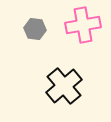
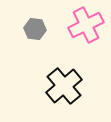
pink cross: moved 3 px right; rotated 16 degrees counterclockwise
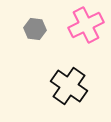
black cross: moved 5 px right; rotated 15 degrees counterclockwise
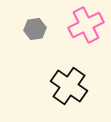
gray hexagon: rotated 15 degrees counterclockwise
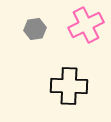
black cross: rotated 33 degrees counterclockwise
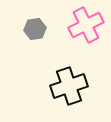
black cross: rotated 21 degrees counterclockwise
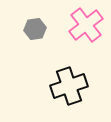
pink cross: rotated 12 degrees counterclockwise
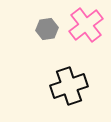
gray hexagon: moved 12 px right
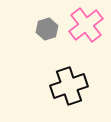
gray hexagon: rotated 10 degrees counterclockwise
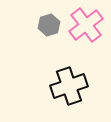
gray hexagon: moved 2 px right, 4 px up
